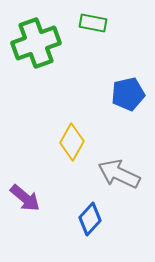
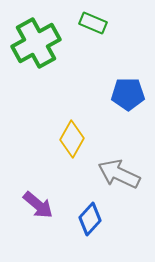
green rectangle: rotated 12 degrees clockwise
green cross: rotated 9 degrees counterclockwise
blue pentagon: rotated 12 degrees clockwise
yellow diamond: moved 3 px up
purple arrow: moved 13 px right, 7 px down
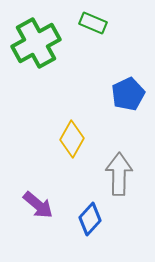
blue pentagon: rotated 24 degrees counterclockwise
gray arrow: rotated 66 degrees clockwise
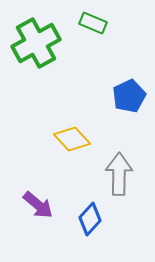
blue pentagon: moved 1 px right, 2 px down
yellow diamond: rotated 72 degrees counterclockwise
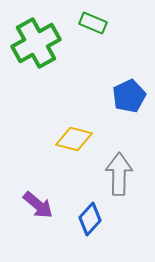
yellow diamond: moved 2 px right; rotated 33 degrees counterclockwise
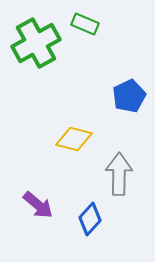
green rectangle: moved 8 px left, 1 px down
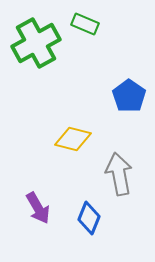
blue pentagon: rotated 12 degrees counterclockwise
yellow diamond: moved 1 px left
gray arrow: rotated 12 degrees counterclockwise
purple arrow: moved 3 px down; rotated 20 degrees clockwise
blue diamond: moved 1 px left, 1 px up; rotated 20 degrees counterclockwise
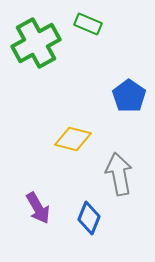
green rectangle: moved 3 px right
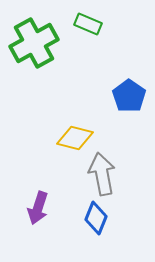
green cross: moved 2 px left
yellow diamond: moved 2 px right, 1 px up
gray arrow: moved 17 px left
purple arrow: rotated 48 degrees clockwise
blue diamond: moved 7 px right
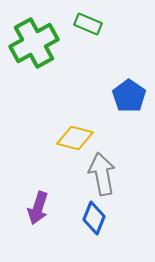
blue diamond: moved 2 px left
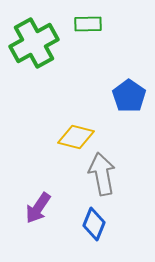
green rectangle: rotated 24 degrees counterclockwise
yellow diamond: moved 1 px right, 1 px up
purple arrow: rotated 16 degrees clockwise
blue diamond: moved 6 px down
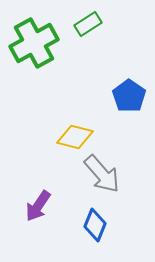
green rectangle: rotated 32 degrees counterclockwise
yellow diamond: moved 1 px left
gray arrow: rotated 150 degrees clockwise
purple arrow: moved 2 px up
blue diamond: moved 1 px right, 1 px down
